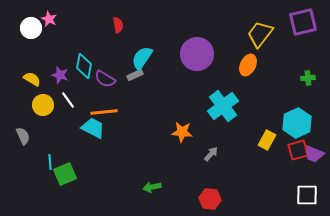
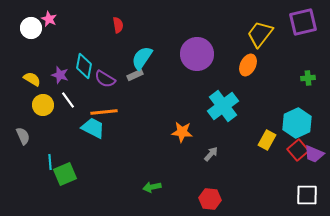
red square: rotated 25 degrees counterclockwise
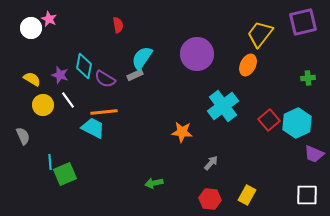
yellow rectangle: moved 20 px left, 55 px down
red square: moved 29 px left, 30 px up
gray arrow: moved 9 px down
green arrow: moved 2 px right, 4 px up
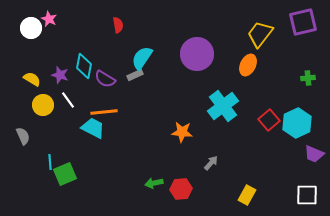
red hexagon: moved 29 px left, 10 px up; rotated 10 degrees counterclockwise
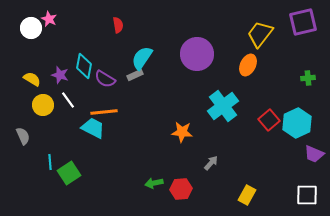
green square: moved 4 px right, 1 px up; rotated 10 degrees counterclockwise
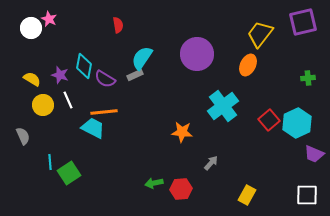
white line: rotated 12 degrees clockwise
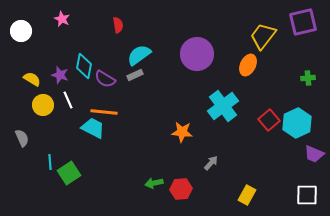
pink star: moved 13 px right
white circle: moved 10 px left, 3 px down
yellow trapezoid: moved 3 px right, 2 px down
cyan semicircle: moved 3 px left, 3 px up; rotated 20 degrees clockwise
orange line: rotated 12 degrees clockwise
gray semicircle: moved 1 px left, 2 px down
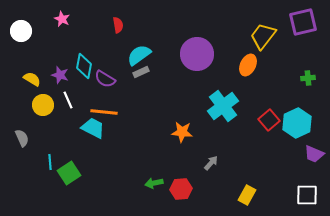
gray rectangle: moved 6 px right, 3 px up
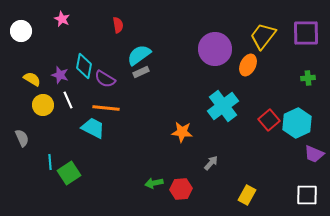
purple square: moved 3 px right, 11 px down; rotated 12 degrees clockwise
purple circle: moved 18 px right, 5 px up
orange line: moved 2 px right, 4 px up
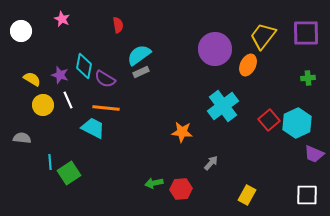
gray semicircle: rotated 60 degrees counterclockwise
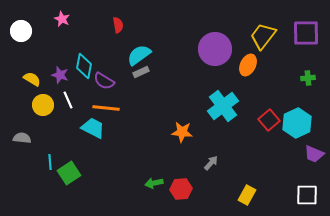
purple semicircle: moved 1 px left, 2 px down
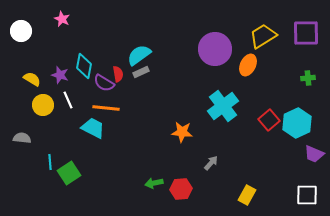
red semicircle: moved 49 px down
yellow trapezoid: rotated 20 degrees clockwise
purple semicircle: moved 2 px down
